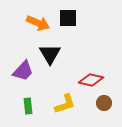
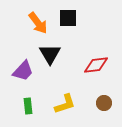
orange arrow: rotated 30 degrees clockwise
red diamond: moved 5 px right, 15 px up; rotated 20 degrees counterclockwise
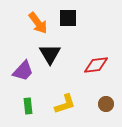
brown circle: moved 2 px right, 1 px down
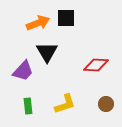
black square: moved 2 px left
orange arrow: rotated 75 degrees counterclockwise
black triangle: moved 3 px left, 2 px up
red diamond: rotated 10 degrees clockwise
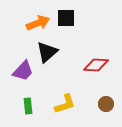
black triangle: rotated 20 degrees clockwise
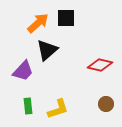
orange arrow: rotated 20 degrees counterclockwise
black triangle: moved 2 px up
red diamond: moved 4 px right; rotated 10 degrees clockwise
yellow L-shape: moved 7 px left, 5 px down
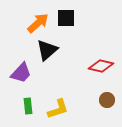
red diamond: moved 1 px right, 1 px down
purple trapezoid: moved 2 px left, 2 px down
brown circle: moved 1 px right, 4 px up
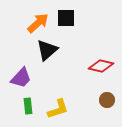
purple trapezoid: moved 5 px down
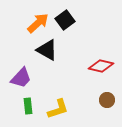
black square: moved 1 px left, 2 px down; rotated 36 degrees counterclockwise
black triangle: rotated 50 degrees counterclockwise
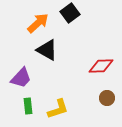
black square: moved 5 px right, 7 px up
red diamond: rotated 15 degrees counterclockwise
brown circle: moved 2 px up
